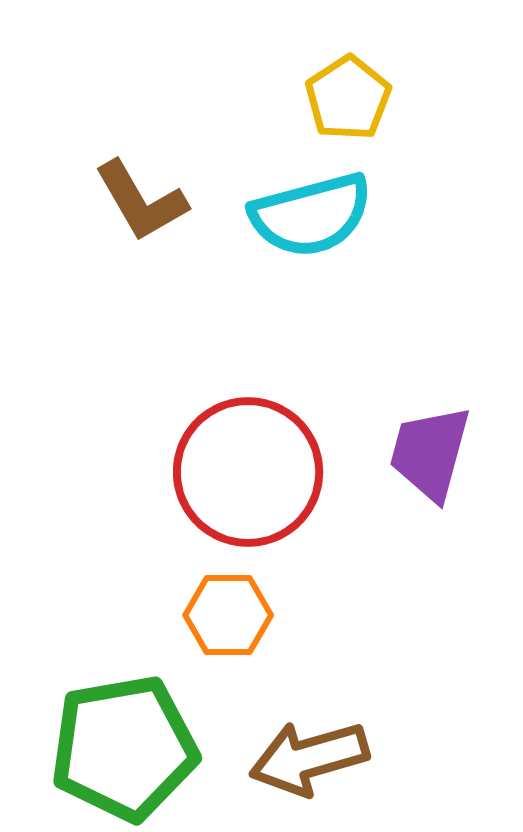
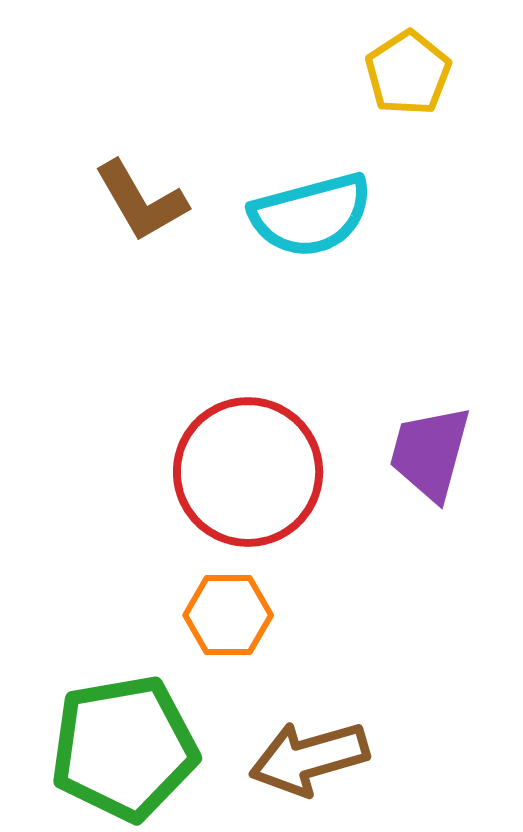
yellow pentagon: moved 60 px right, 25 px up
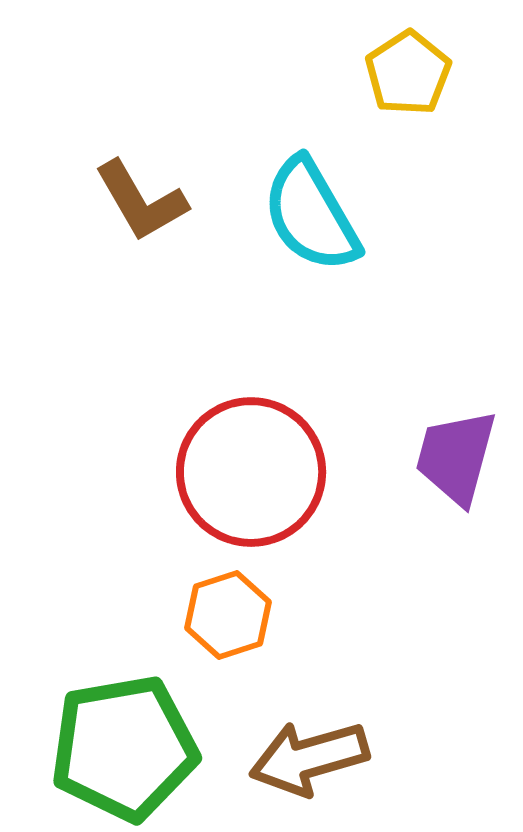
cyan semicircle: rotated 75 degrees clockwise
purple trapezoid: moved 26 px right, 4 px down
red circle: moved 3 px right
orange hexagon: rotated 18 degrees counterclockwise
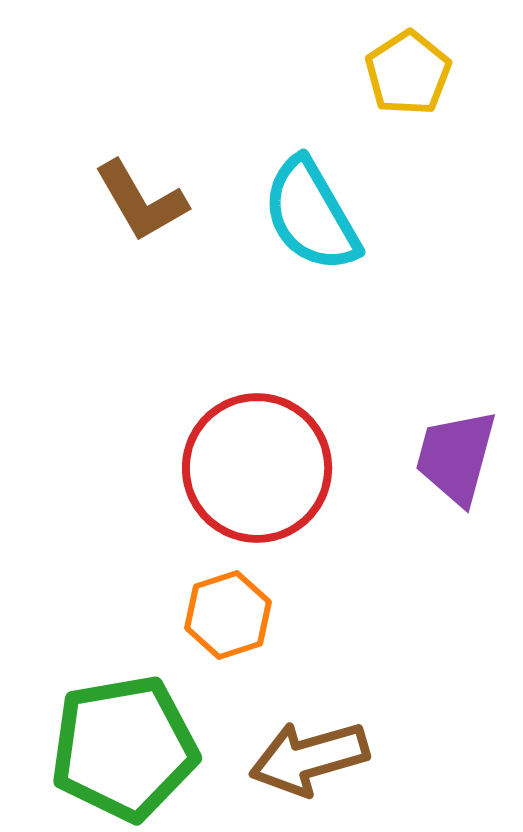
red circle: moved 6 px right, 4 px up
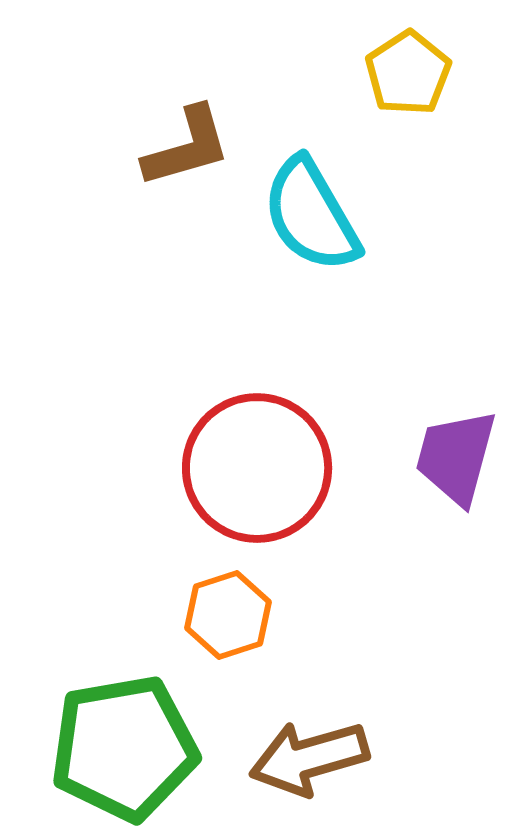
brown L-shape: moved 46 px right, 54 px up; rotated 76 degrees counterclockwise
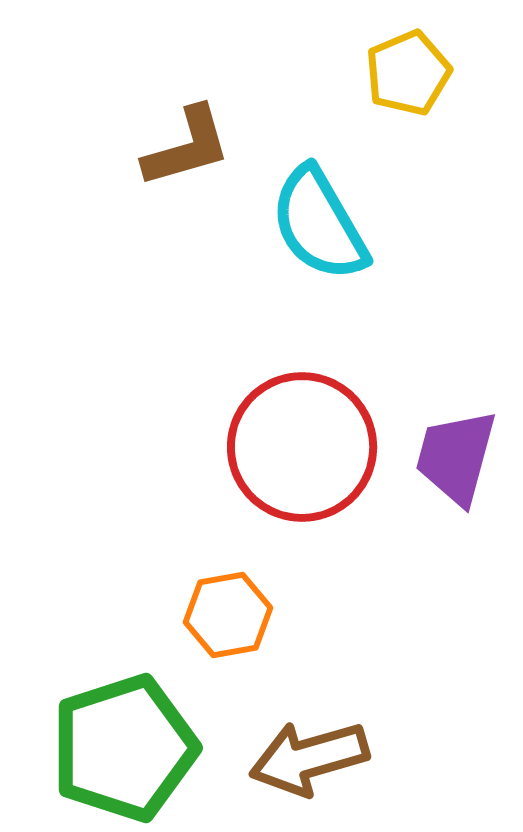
yellow pentagon: rotated 10 degrees clockwise
cyan semicircle: moved 8 px right, 9 px down
red circle: moved 45 px right, 21 px up
orange hexagon: rotated 8 degrees clockwise
green pentagon: rotated 8 degrees counterclockwise
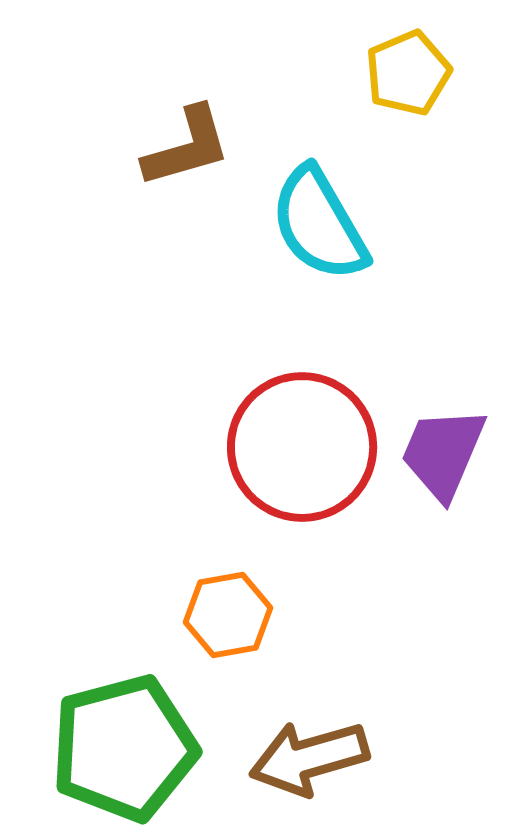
purple trapezoid: moved 13 px left, 4 px up; rotated 8 degrees clockwise
green pentagon: rotated 3 degrees clockwise
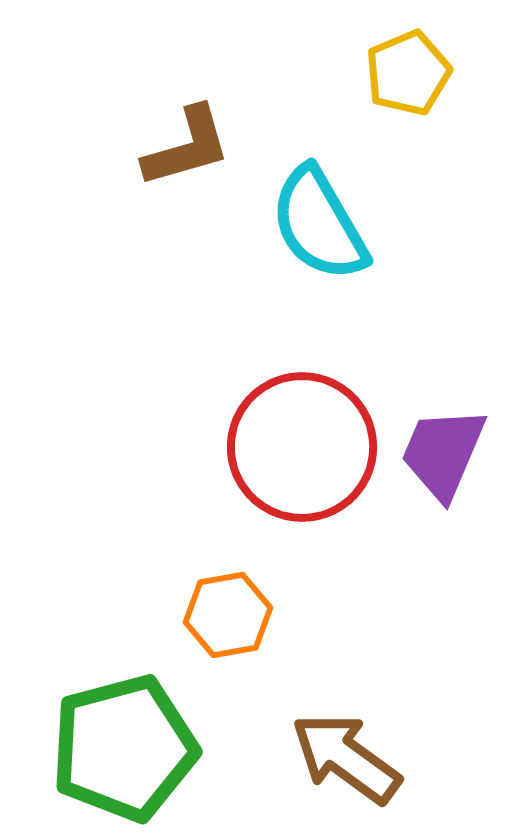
brown arrow: moved 37 px right; rotated 52 degrees clockwise
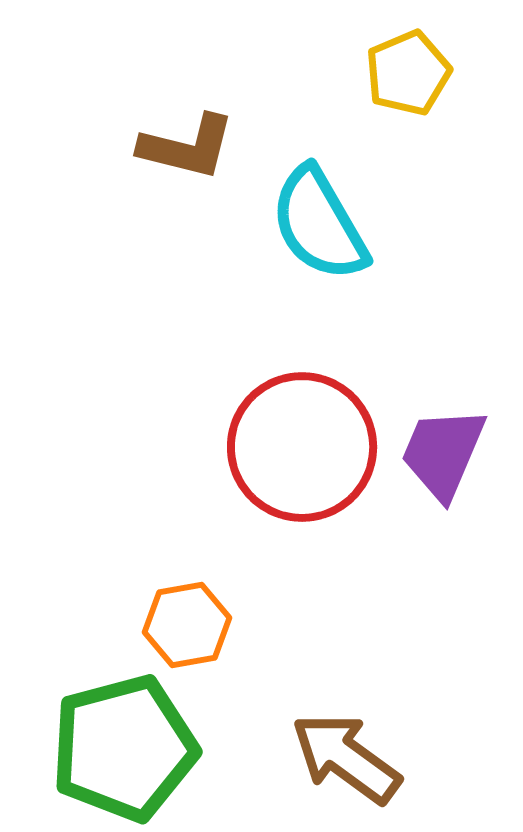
brown L-shape: rotated 30 degrees clockwise
orange hexagon: moved 41 px left, 10 px down
